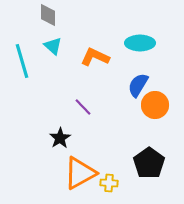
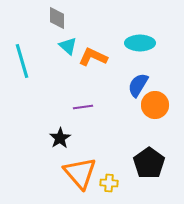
gray diamond: moved 9 px right, 3 px down
cyan triangle: moved 15 px right
orange L-shape: moved 2 px left
purple line: rotated 54 degrees counterclockwise
orange triangle: rotated 42 degrees counterclockwise
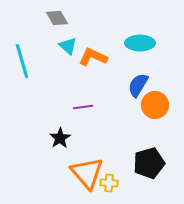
gray diamond: rotated 30 degrees counterclockwise
black pentagon: rotated 20 degrees clockwise
orange triangle: moved 7 px right
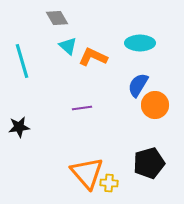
purple line: moved 1 px left, 1 px down
black star: moved 41 px left, 11 px up; rotated 25 degrees clockwise
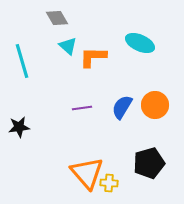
cyan ellipse: rotated 24 degrees clockwise
orange L-shape: rotated 24 degrees counterclockwise
blue semicircle: moved 16 px left, 22 px down
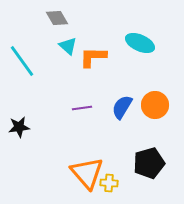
cyan line: rotated 20 degrees counterclockwise
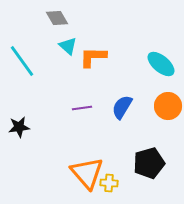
cyan ellipse: moved 21 px right, 21 px down; rotated 16 degrees clockwise
orange circle: moved 13 px right, 1 px down
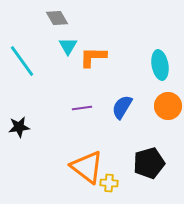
cyan triangle: rotated 18 degrees clockwise
cyan ellipse: moved 1 px left, 1 px down; rotated 40 degrees clockwise
orange triangle: moved 6 px up; rotated 12 degrees counterclockwise
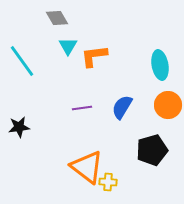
orange L-shape: moved 1 px right, 1 px up; rotated 8 degrees counterclockwise
orange circle: moved 1 px up
black pentagon: moved 3 px right, 13 px up
yellow cross: moved 1 px left, 1 px up
